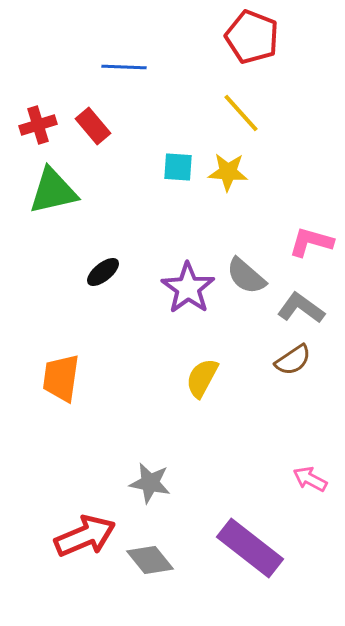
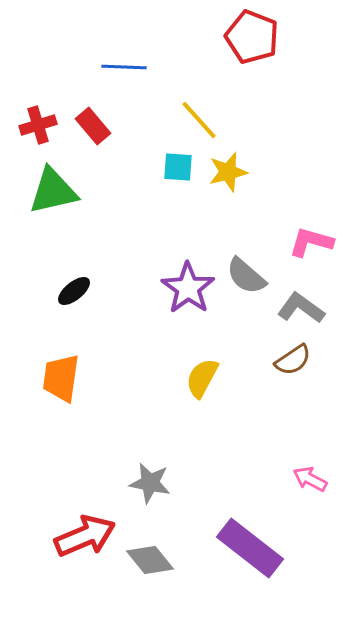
yellow line: moved 42 px left, 7 px down
yellow star: rotated 18 degrees counterclockwise
black ellipse: moved 29 px left, 19 px down
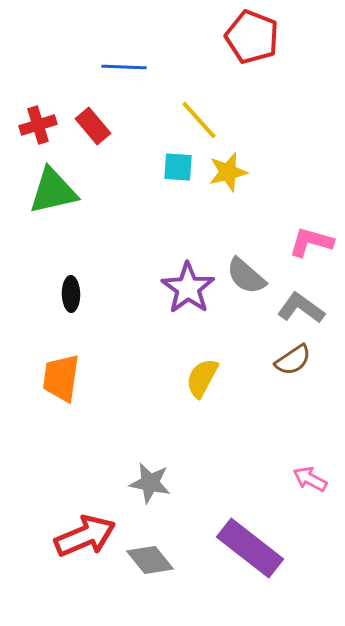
black ellipse: moved 3 px left, 3 px down; rotated 52 degrees counterclockwise
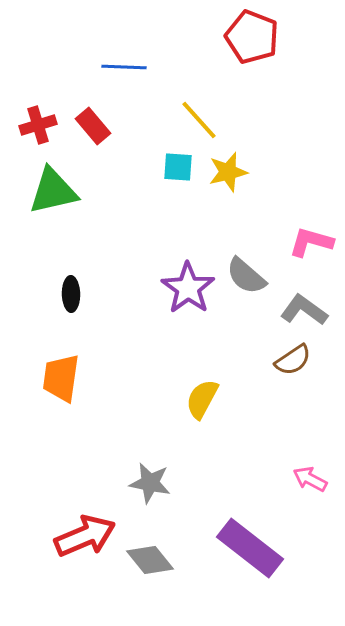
gray L-shape: moved 3 px right, 2 px down
yellow semicircle: moved 21 px down
